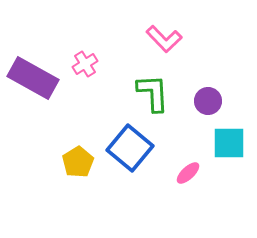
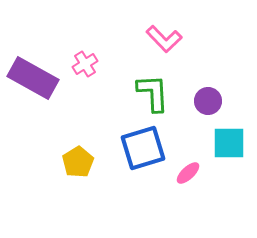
blue square: moved 13 px right; rotated 33 degrees clockwise
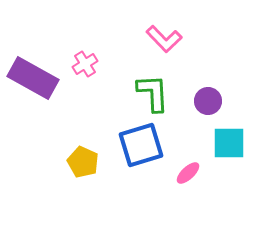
blue square: moved 2 px left, 3 px up
yellow pentagon: moved 5 px right; rotated 16 degrees counterclockwise
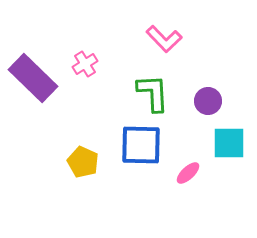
purple rectangle: rotated 15 degrees clockwise
blue square: rotated 18 degrees clockwise
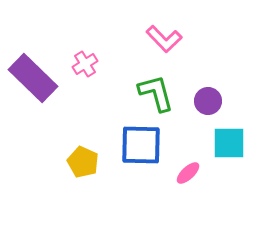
green L-shape: moved 3 px right; rotated 12 degrees counterclockwise
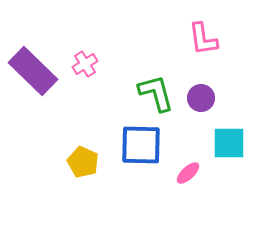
pink L-shape: moved 39 px right; rotated 36 degrees clockwise
purple rectangle: moved 7 px up
purple circle: moved 7 px left, 3 px up
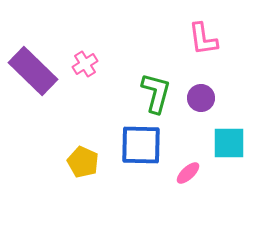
green L-shape: rotated 30 degrees clockwise
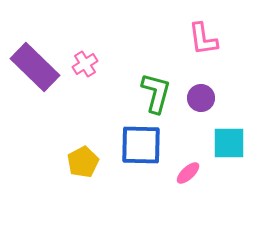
purple rectangle: moved 2 px right, 4 px up
yellow pentagon: rotated 20 degrees clockwise
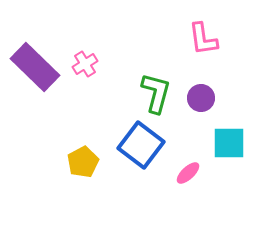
blue square: rotated 36 degrees clockwise
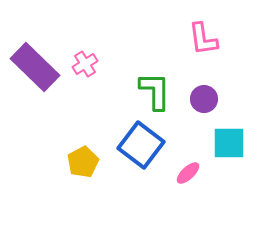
green L-shape: moved 1 px left, 2 px up; rotated 15 degrees counterclockwise
purple circle: moved 3 px right, 1 px down
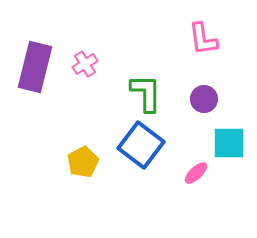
purple rectangle: rotated 60 degrees clockwise
green L-shape: moved 9 px left, 2 px down
pink ellipse: moved 8 px right
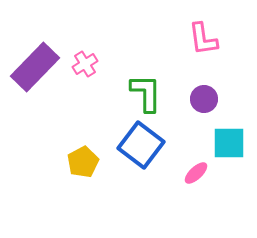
purple rectangle: rotated 30 degrees clockwise
